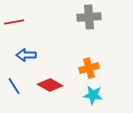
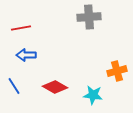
red line: moved 7 px right, 6 px down
orange cross: moved 28 px right, 3 px down
red diamond: moved 5 px right, 2 px down
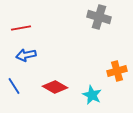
gray cross: moved 10 px right; rotated 20 degrees clockwise
blue arrow: rotated 12 degrees counterclockwise
cyan star: moved 1 px left; rotated 18 degrees clockwise
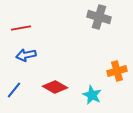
blue line: moved 4 px down; rotated 72 degrees clockwise
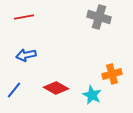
red line: moved 3 px right, 11 px up
orange cross: moved 5 px left, 3 px down
red diamond: moved 1 px right, 1 px down
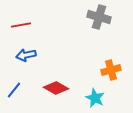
red line: moved 3 px left, 8 px down
orange cross: moved 1 px left, 4 px up
cyan star: moved 3 px right, 3 px down
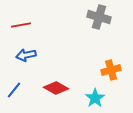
cyan star: rotated 12 degrees clockwise
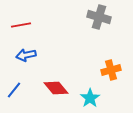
red diamond: rotated 20 degrees clockwise
cyan star: moved 5 px left
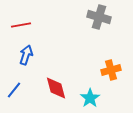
blue arrow: rotated 120 degrees clockwise
red diamond: rotated 25 degrees clockwise
